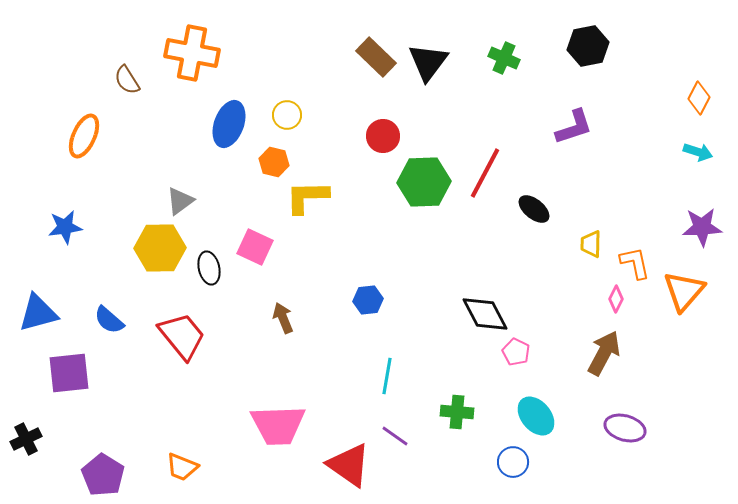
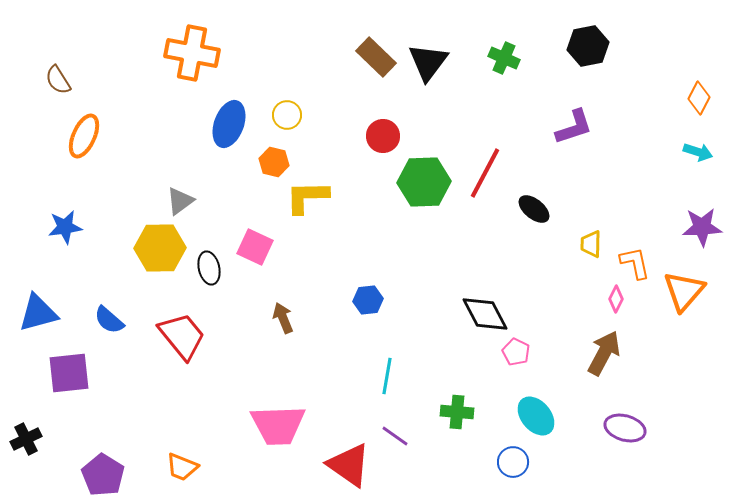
brown semicircle at (127, 80): moved 69 px left
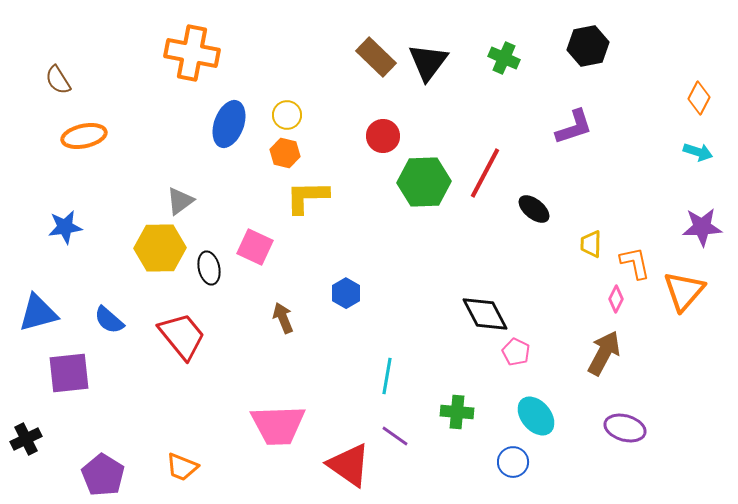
orange ellipse at (84, 136): rotated 54 degrees clockwise
orange hexagon at (274, 162): moved 11 px right, 9 px up
blue hexagon at (368, 300): moved 22 px left, 7 px up; rotated 24 degrees counterclockwise
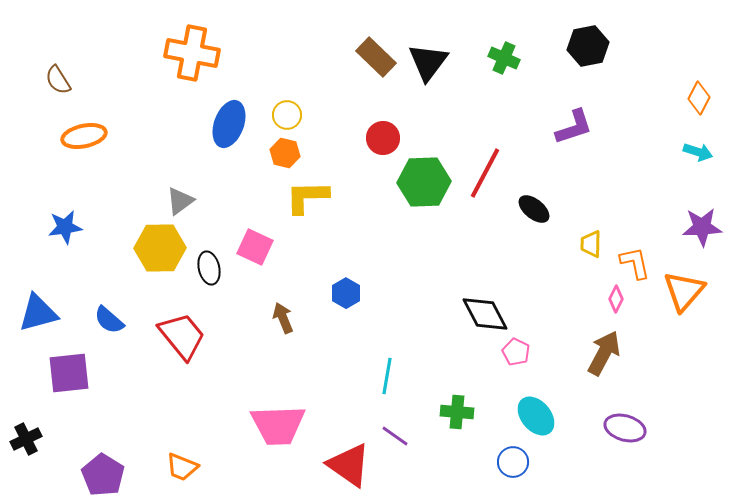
red circle at (383, 136): moved 2 px down
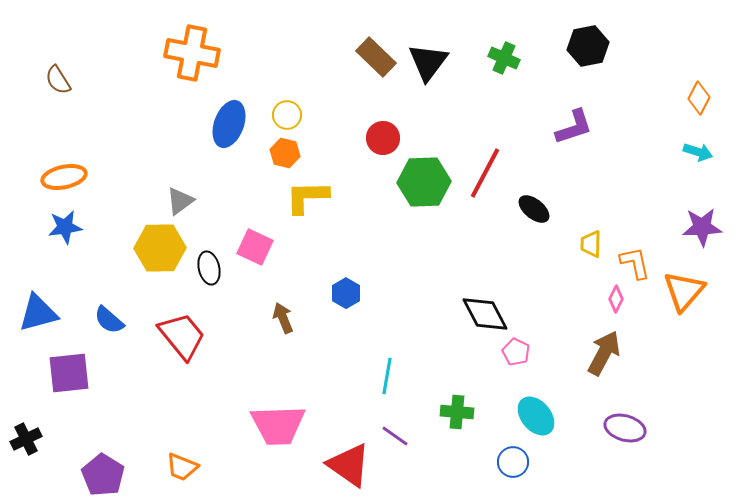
orange ellipse at (84, 136): moved 20 px left, 41 px down
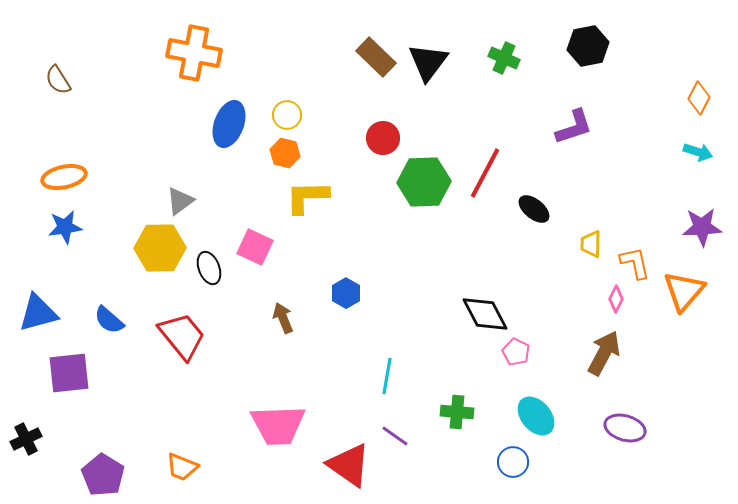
orange cross at (192, 53): moved 2 px right
black ellipse at (209, 268): rotated 8 degrees counterclockwise
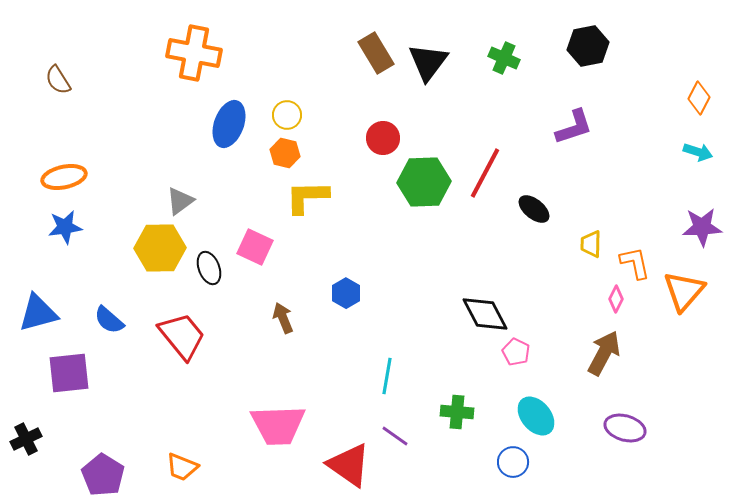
brown rectangle at (376, 57): moved 4 px up; rotated 15 degrees clockwise
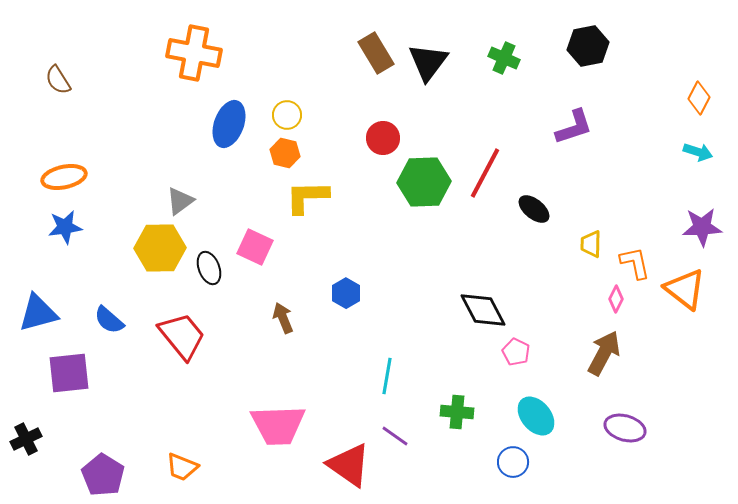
orange triangle at (684, 291): moved 1 px right, 2 px up; rotated 33 degrees counterclockwise
black diamond at (485, 314): moved 2 px left, 4 px up
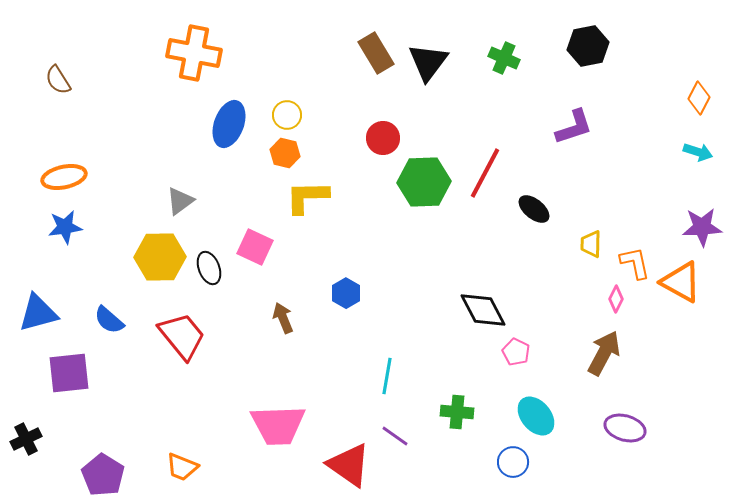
yellow hexagon at (160, 248): moved 9 px down
orange triangle at (685, 289): moved 4 px left, 7 px up; rotated 9 degrees counterclockwise
